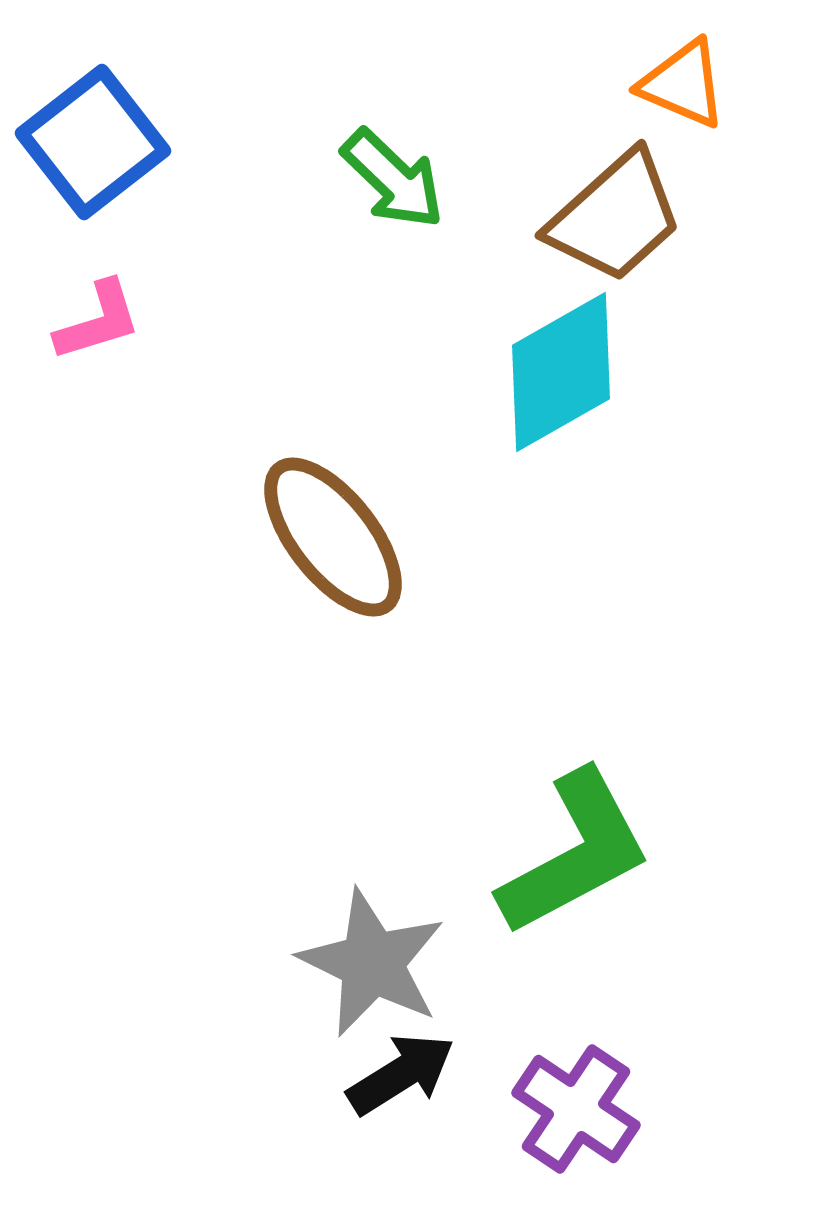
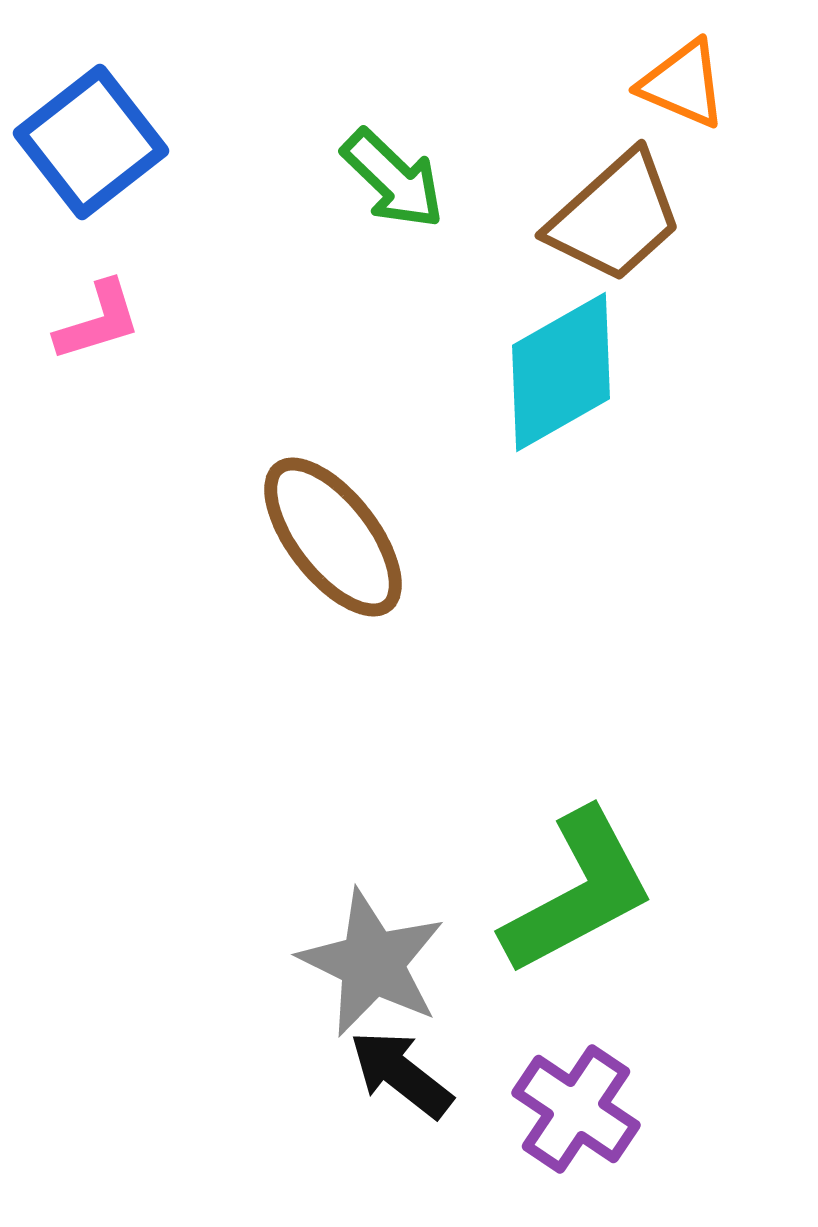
blue square: moved 2 px left
green L-shape: moved 3 px right, 39 px down
black arrow: rotated 110 degrees counterclockwise
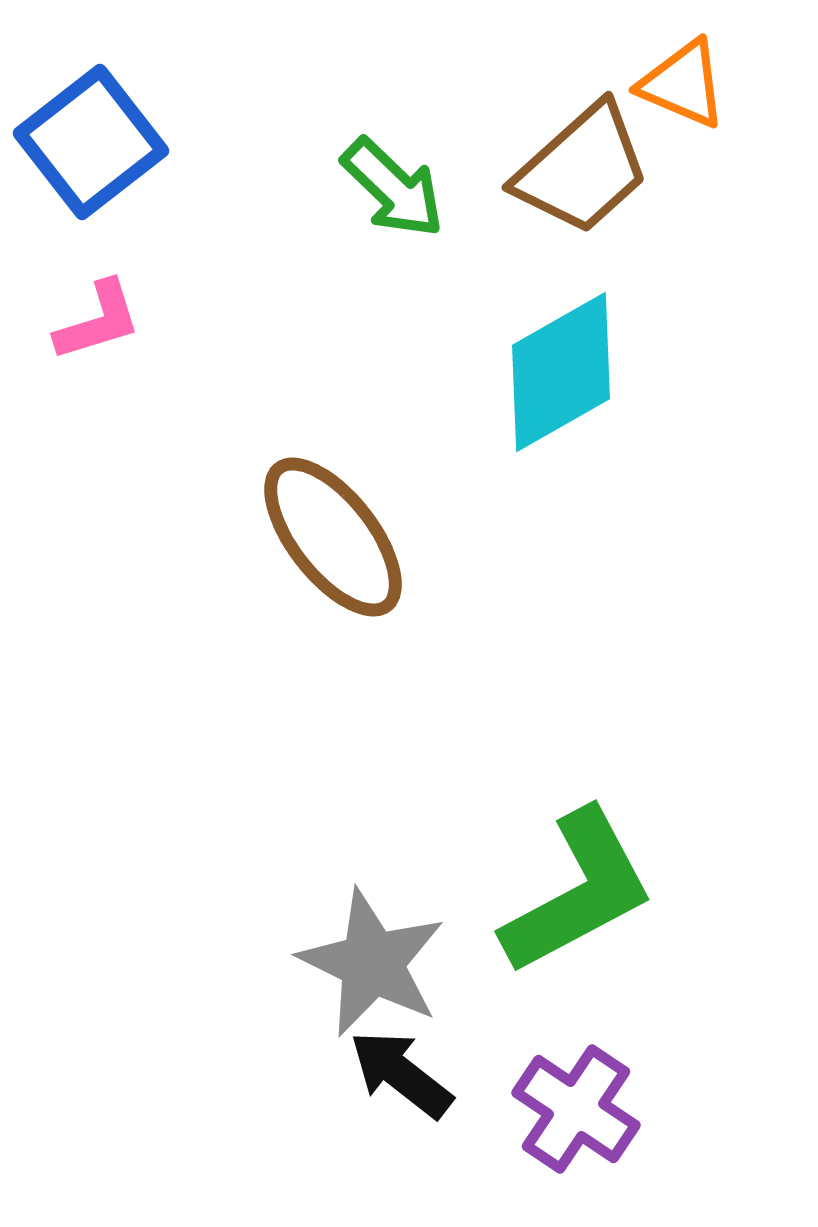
green arrow: moved 9 px down
brown trapezoid: moved 33 px left, 48 px up
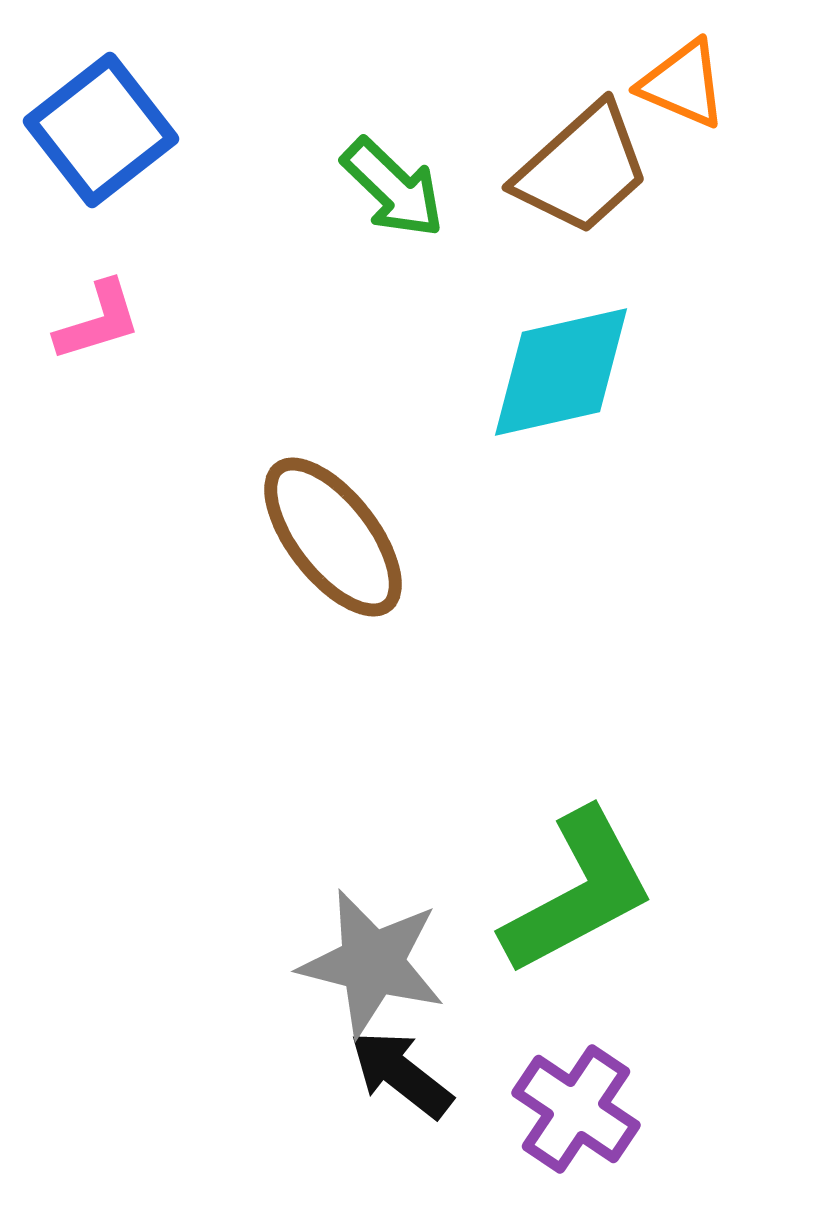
blue square: moved 10 px right, 12 px up
cyan diamond: rotated 17 degrees clockwise
gray star: rotated 12 degrees counterclockwise
